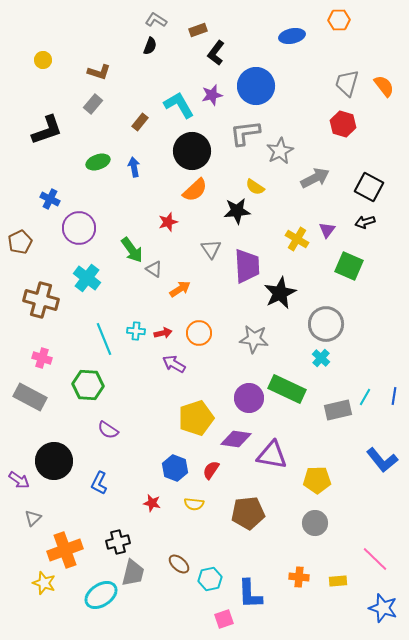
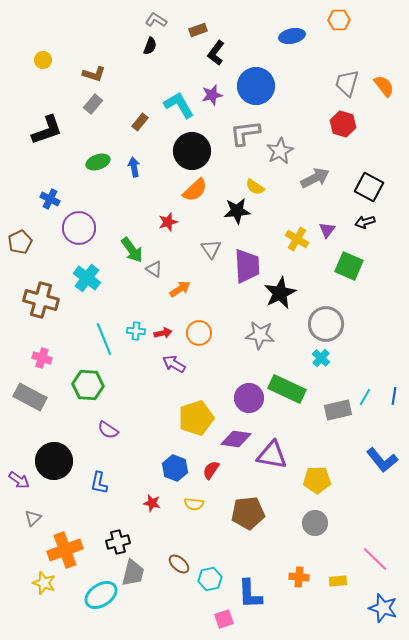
brown L-shape at (99, 72): moved 5 px left, 2 px down
gray star at (254, 339): moved 6 px right, 4 px up
blue L-shape at (99, 483): rotated 15 degrees counterclockwise
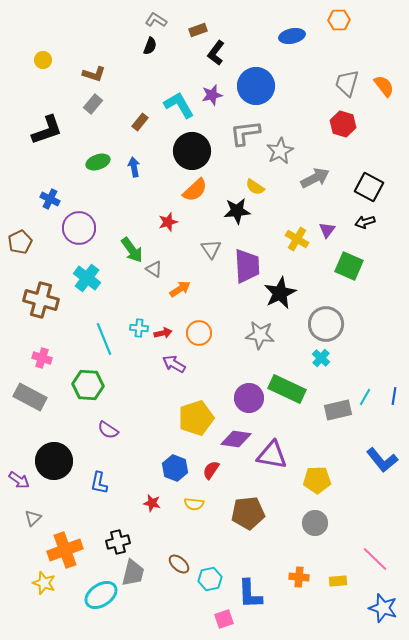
cyan cross at (136, 331): moved 3 px right, 3 px up
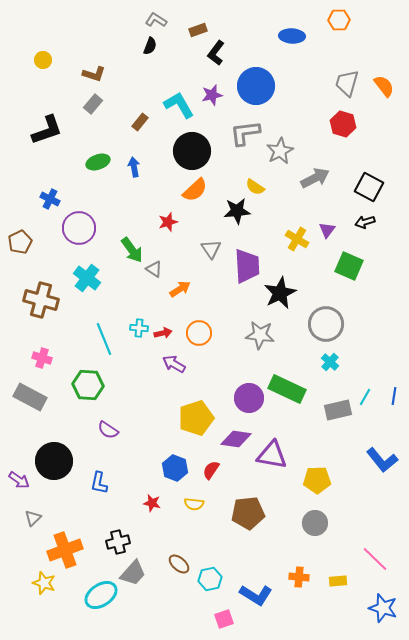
blue ellipse at (292, 36): rotated 15 degrees clockwise
cyan cross at (321, 358): moved 9 px right, 4 px down
gray trapezoid at (133, 573): rotated 28 degrees clockwise
blue L-shape at (250, 594): moved 6 px right, 1 px down; rotated 56 degrees counterclockwise
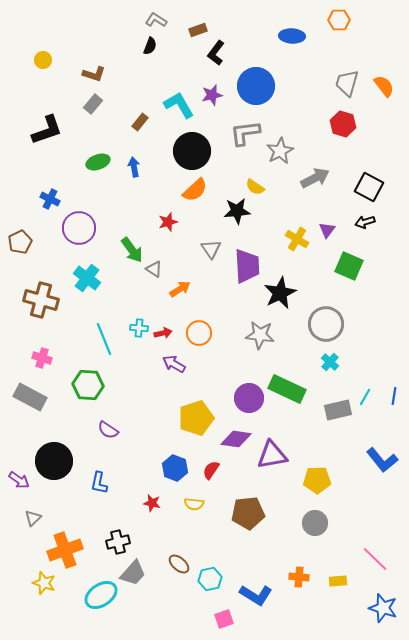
purple triangle at (272, 455): rotated 20 degrees counterclockwise
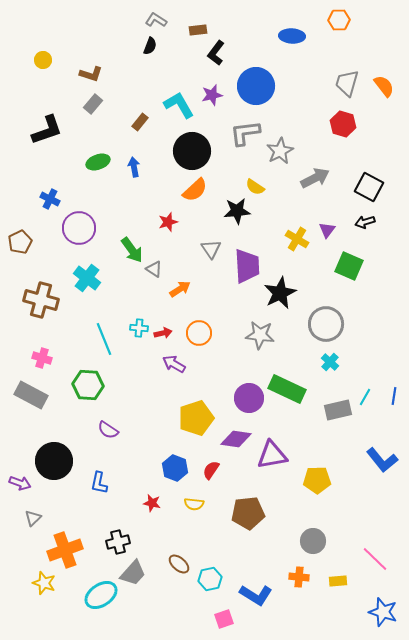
brown rectangle at (198, 30): rotated 12 degrees clockwise
brown L-shape at (94, 74): moved 3 px left
gray rectangle at (30, 397): moved 1 px right, 2 px up
purple arrow at (19, 480): moved 1 px right, 3 px down; rotated 15 degrees counterclockwise
gray circle at (315, 523): moved 2 px left, 18 px down
blue star at (383, 608): moved 4 px down
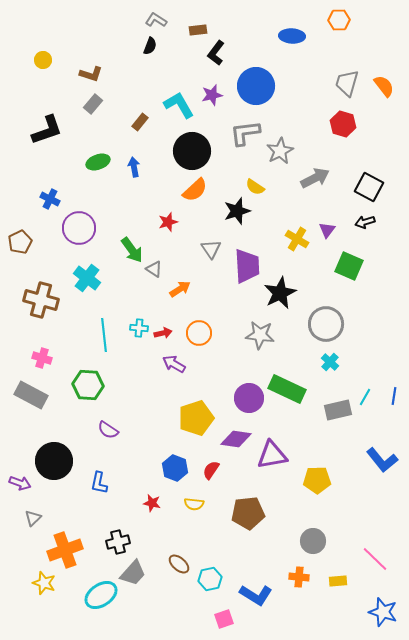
black star at (237, 211): rotated 12 degrees counterclockwise
cyan line at (104, 339): moved 4 px up; rotated 16 degrees clockwise
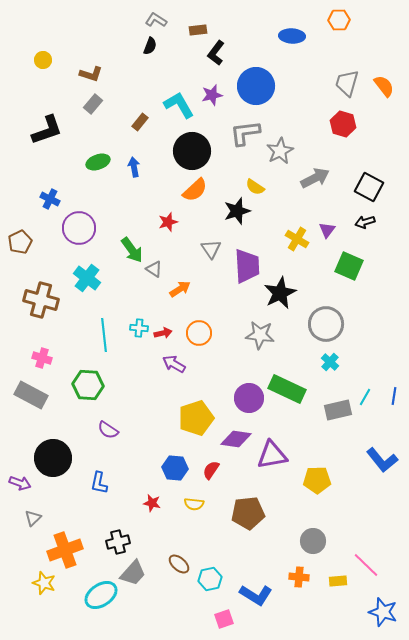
black circle at (54, 461): moved 1 px left, 3 px up
blue hexagon at (175, 468): rotated 15 degrees counterclockwise
pink line at (375, 559): moved 9 px left, 6 px down
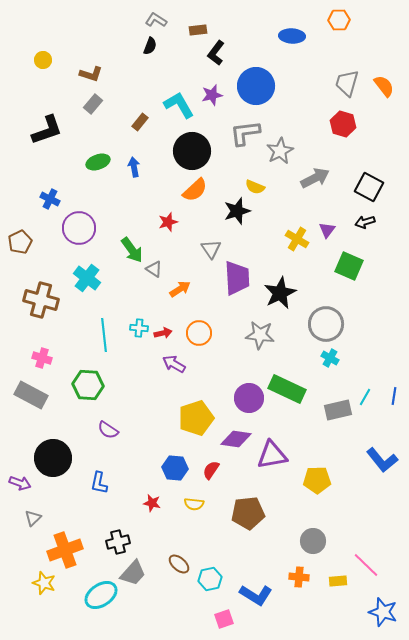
yellow semicircle at (255, 187): rotated 12 degrees counterclockwise
purple trapezoid at (247, 266): moved 10 px left, 12 px down
cyan cross at (330, 362): moved 4 px up; rotated 12 degrees counterclockwise
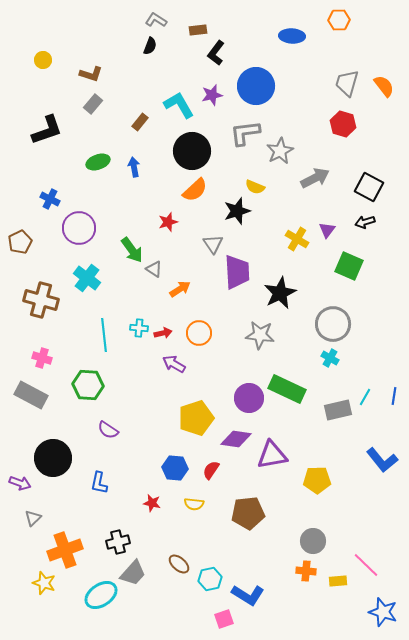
gray triangle at (211, 249): moved 2 px right, 5 px up
purple trapezoid at (237, 278): moved 6 px up
gray circle at (326, 324): moved 7 px right
orange cross at (299, 577): moved 7 px right, 6 px up
blue L-shape at (256, 595): moved 8 px left
